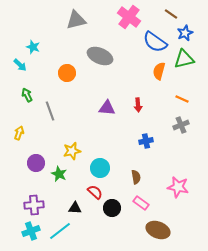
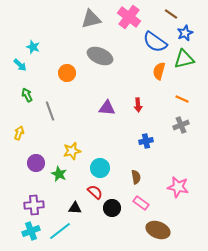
gray triangle: moved 15 px right, 1 px up
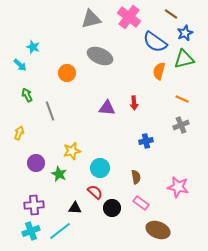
red arrow: moved 4 px left, 2 px up
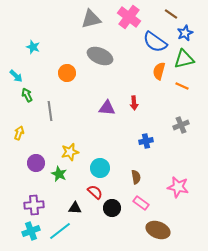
cyan arrow: moved 4 px left, 11 px down
orange line: moved 13 px up
gray line: rotated 12 degrees clockwise
yellow star: moved 2 px left, 1 px down
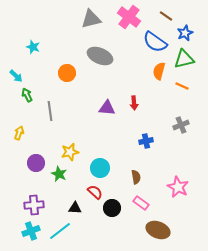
brown line: moved 5 px left, 2 px down
pink star: rotated 15 degrees clockwise
